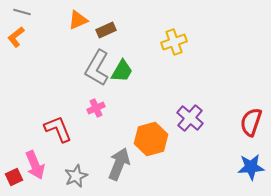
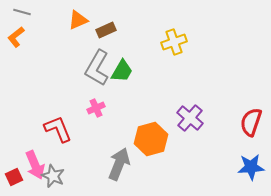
gray star: moved 23 px left; rotated 25 degrees counterclockwise
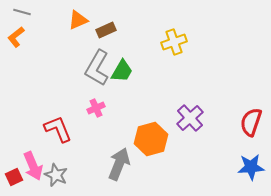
purple cross: rotated 8 degrees clockwise
pink arrow: moved 2 px left, 1 px down
gray star: moved 3 px right, 1 px up
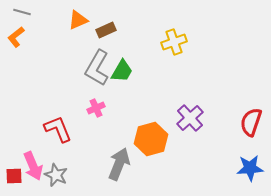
blue star: moved 1 px left, 1 px down
red square: moved 1 px up; rotated 24 degrees clockwise
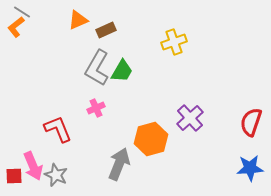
gray line: rotated 18 degrees clockwise
orange L-shape: moved 10 px up
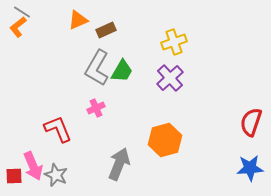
orange L-shape: moved 2 px right
purple cross: moved 20 px left, 40 px up
orange hexagon: moved 14 px right, 1 px down
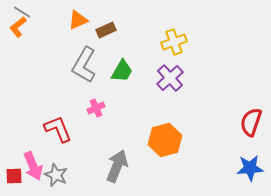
gray L-shape: moved 13 px left, 3 px up
gray arrow: moved 2 px left, 2 px down
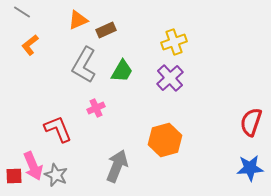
orange L-shape: moved 12 px right, 18 px down
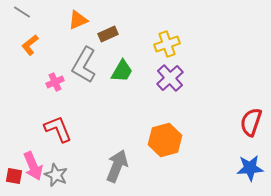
brown rectangle: moved 2 px right, 4 px down
yellow cross: moved 7 px left, 2 px down
pink cross: moved 41 px left, 26 px up
red square: rotated 12 degrees clockwise
